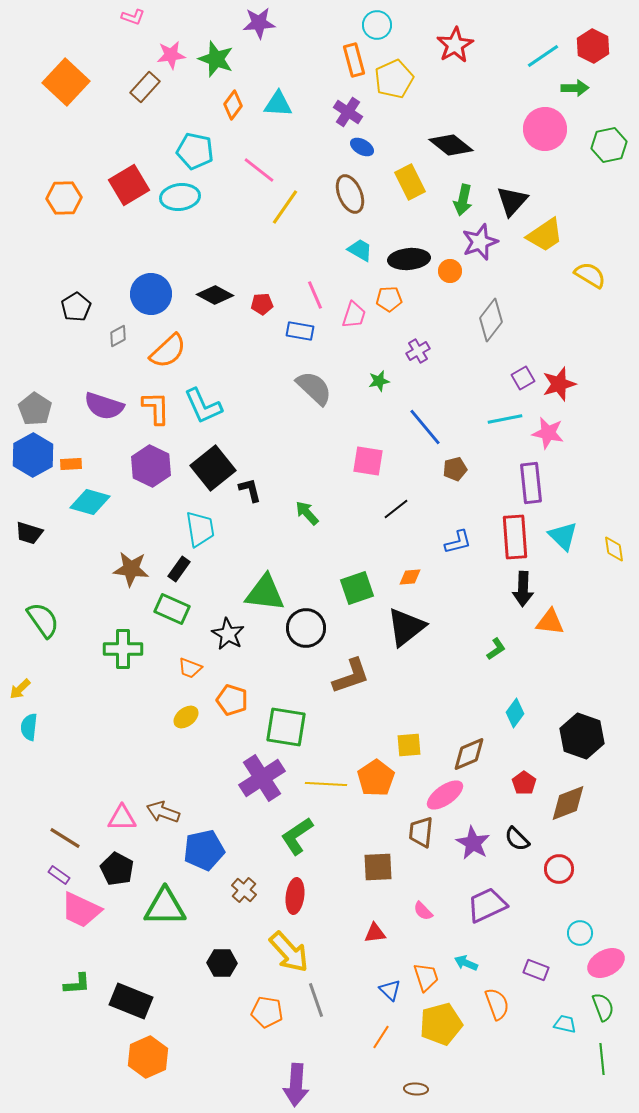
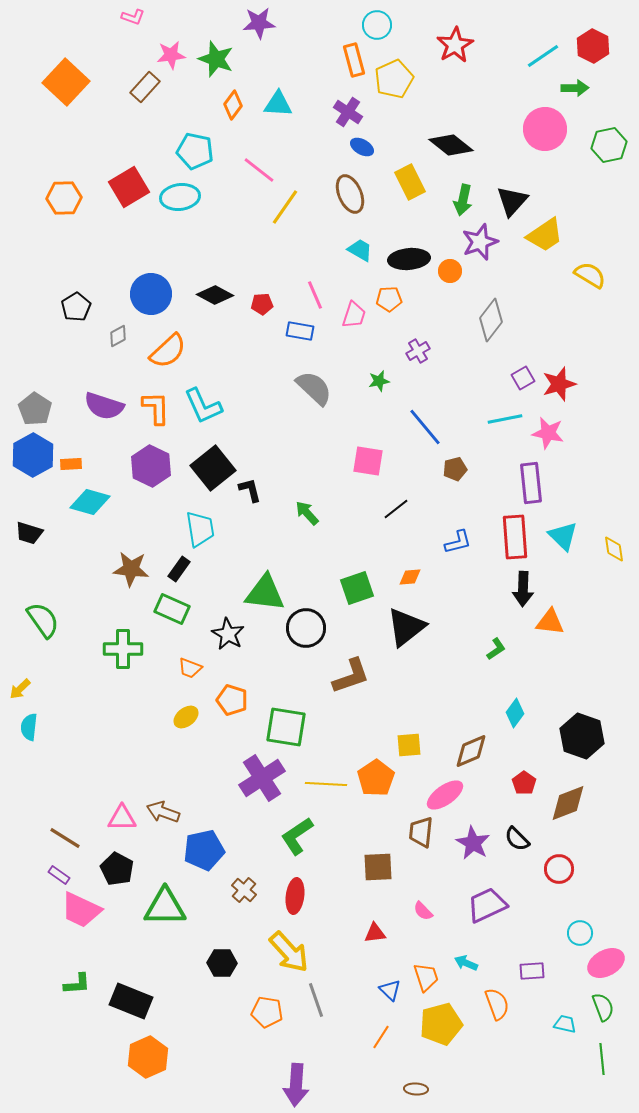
red square at (129, 185): moved 2 px down
brown diamond at (469, 754): moved 2 px right, 3 px up
purple rectangle at (536, 970): moved 4 px left, 1 px down; rotated 25 degrees counterclockwise
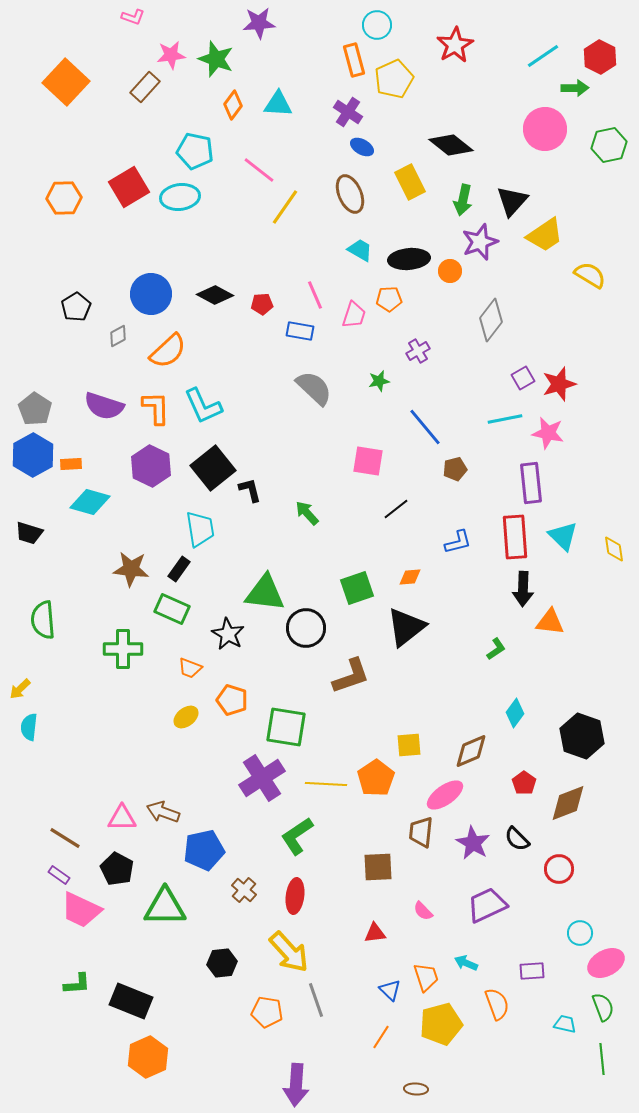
red hexagon at (593, 46): moved 7 px right, 11 px down
green semicircle at (43, 620): rotated 150 degrees counterclockwise
black hexagon at (222, 963): rotated 8 degrees counterclockwise
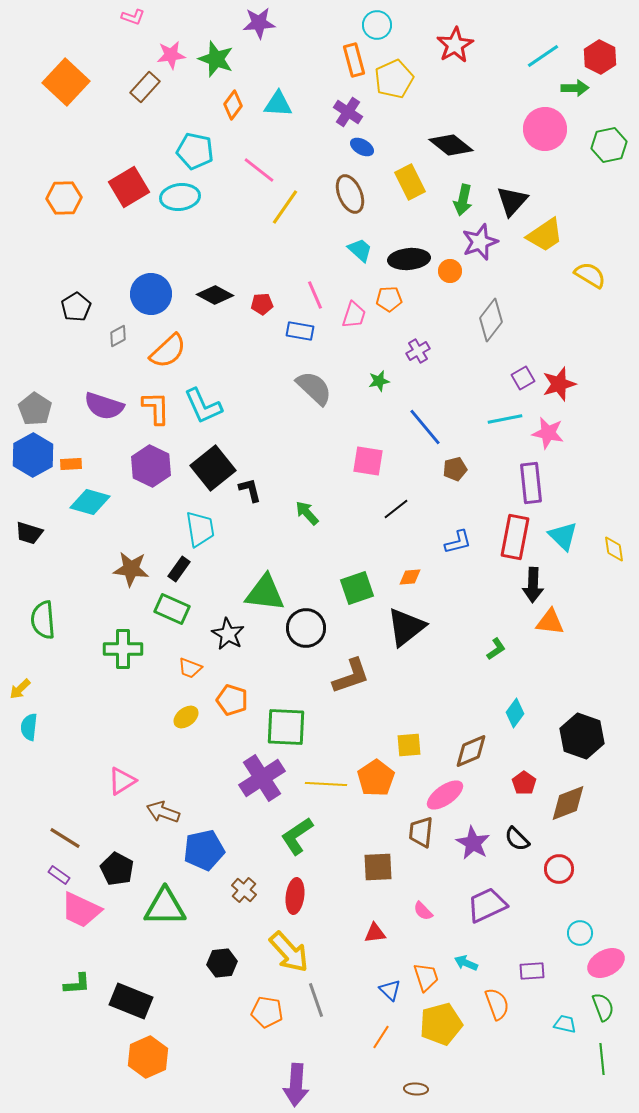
cyan trapezoid at (360, 250): rotated 12 degrees clockwise
red rectangle at (515, 537): rotated 15 degrees clockwise
black arrow at (523, 589): moved 10 px right, 4 px up
green square at (286, 727): rotated 6 degrees counterclockwise
pink triangle at (122, 818): moved 37 px up; rotated 32 degrees counterclockwise
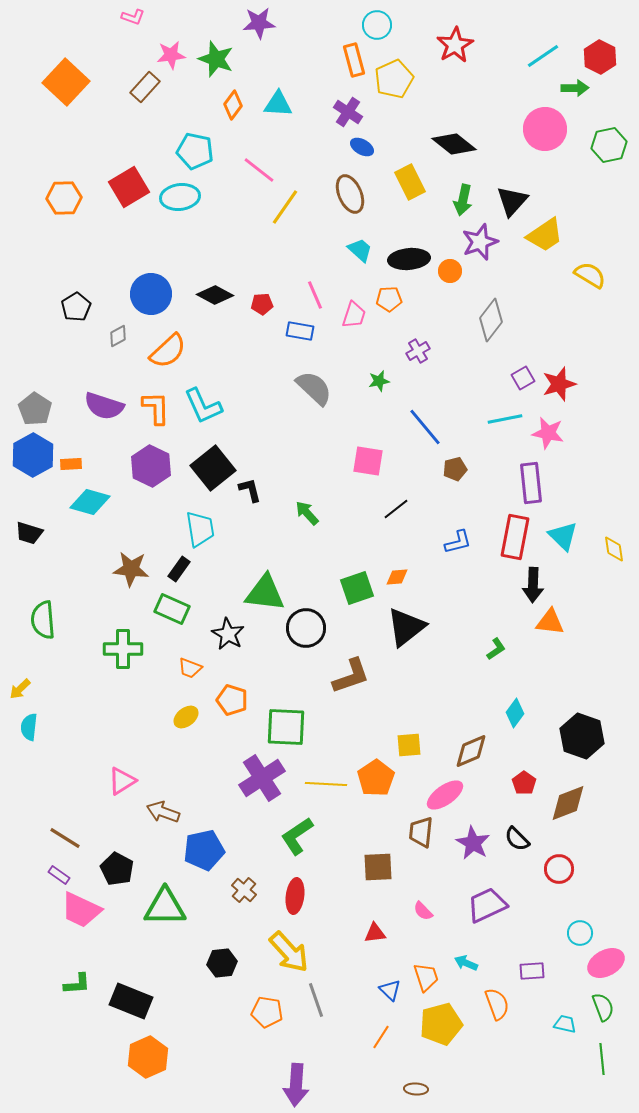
black diamond at (451, 145): moved 3 px right, 1 px up
orange diamond at (410, 577): moved 13 px left
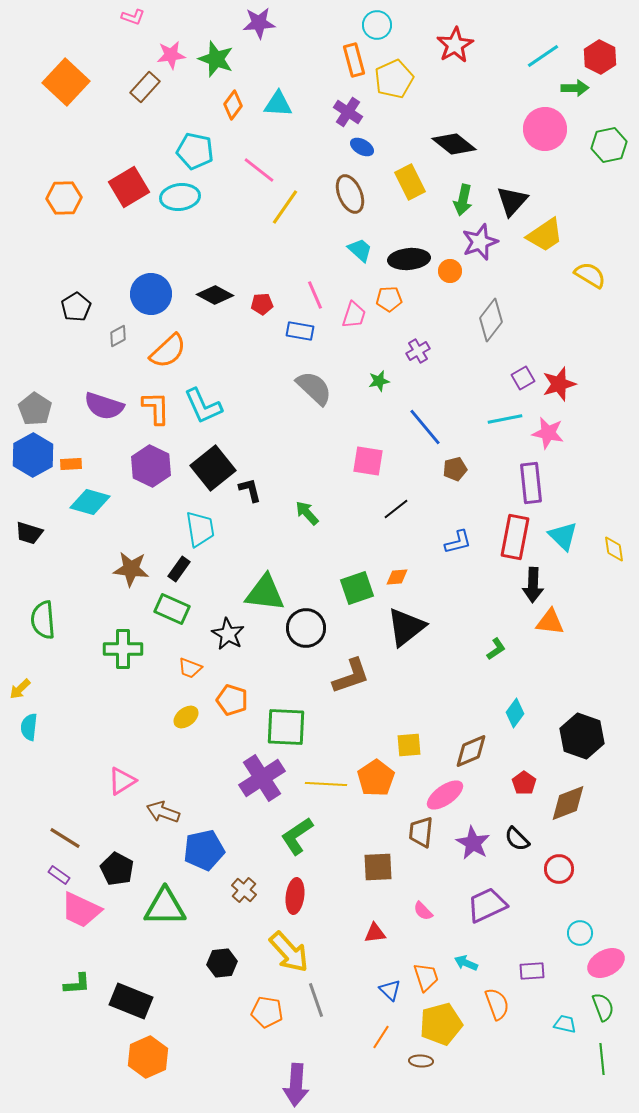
brown ellipse at (416, 1089): moved 5 px right, 28 px up
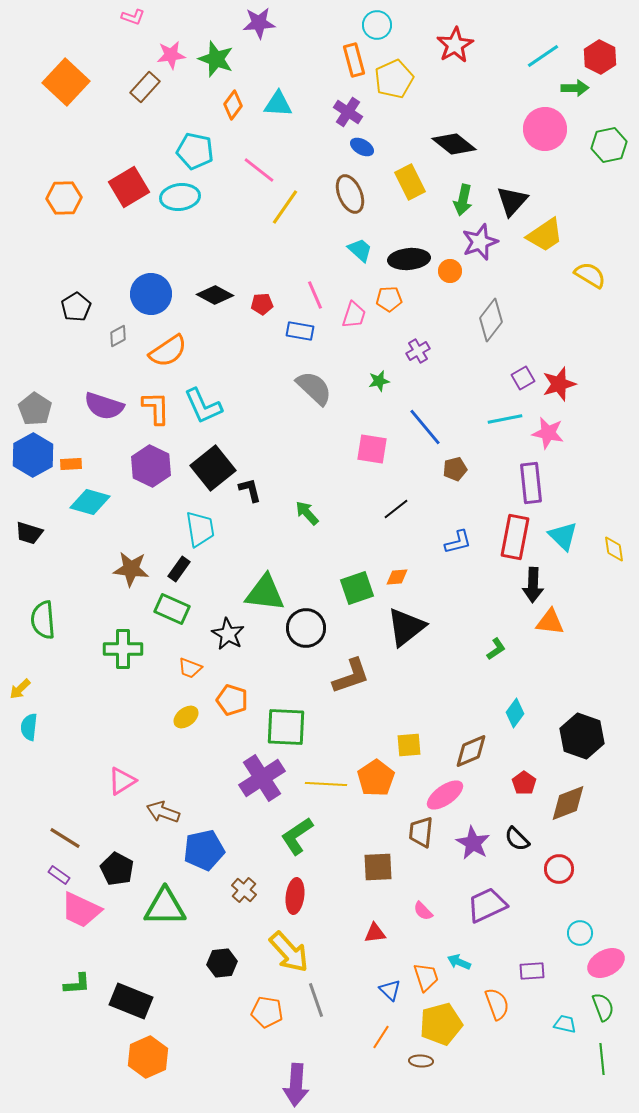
orange semicircle at (168, 351): rotated 9 degrees clockwise
pink square at (368, 461): moved 4 px right, 12 px up
cyan arrow at (466, 963): moved 7 px left, 1 px up
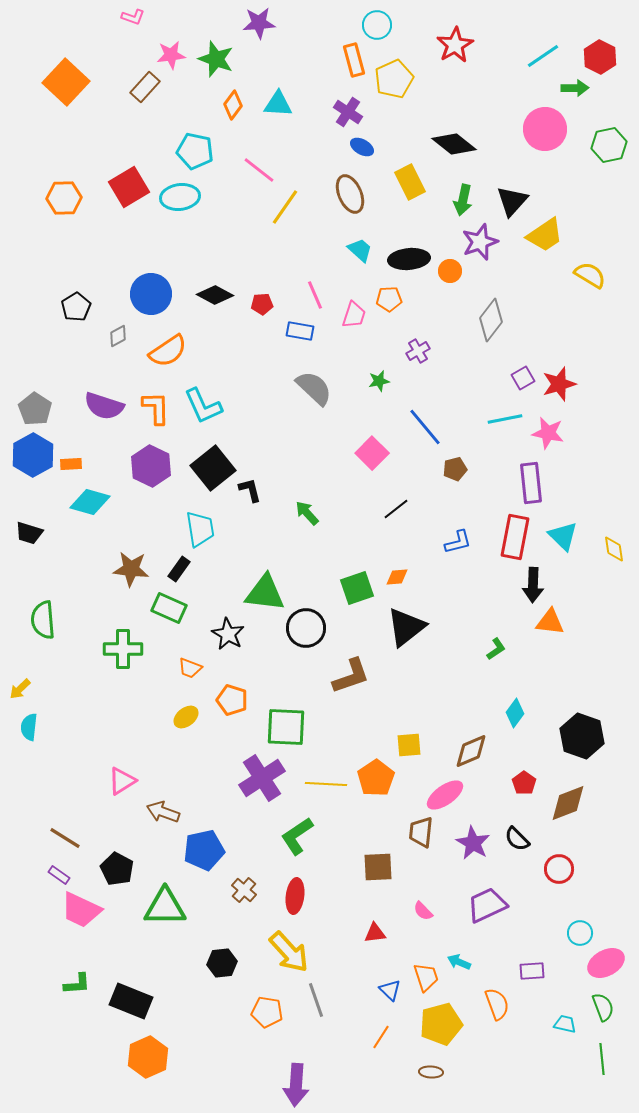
pink square at (372, 449): moved 4 px down; rotated 36 degrees clockwise
green rectangle at (172, 609): moved 3 px left, 1 px up
brown ellipse at (421, 1061): moved 10 px right, 11 px down
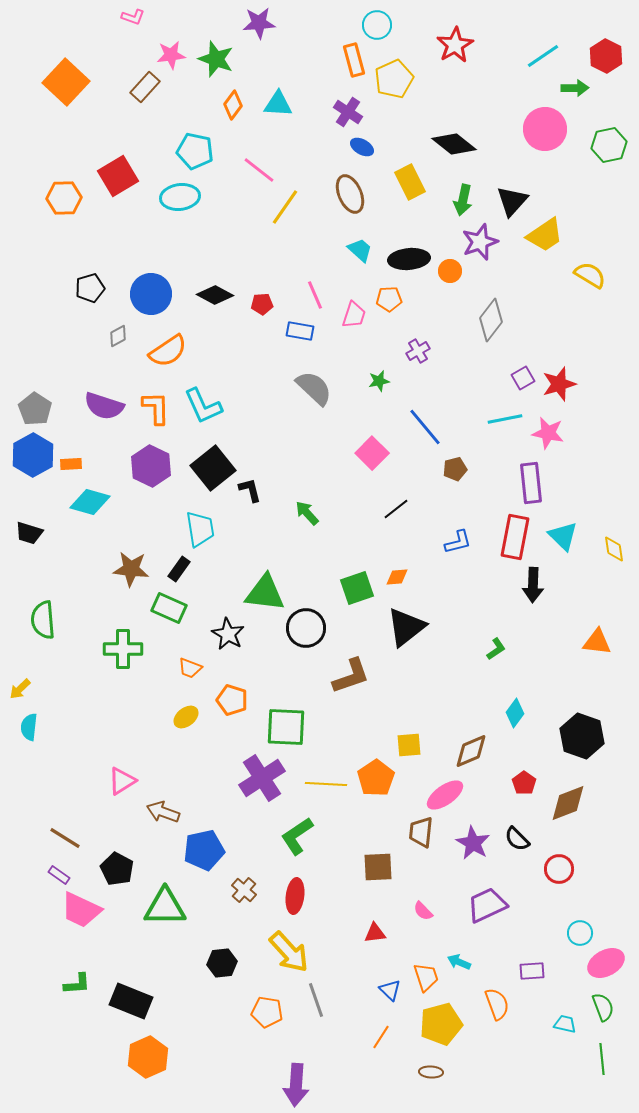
red hexagon at (600, 57): moved 6 px right, 1 px up
red square at (129, 187): moved 11 px left, 11 px up
black pentagon at (76, 307): moved 14 px right, 19 px up; rotated 16 degrees clockwise
orange triangle at (550, 622): moved 47 px right, 20 px down
